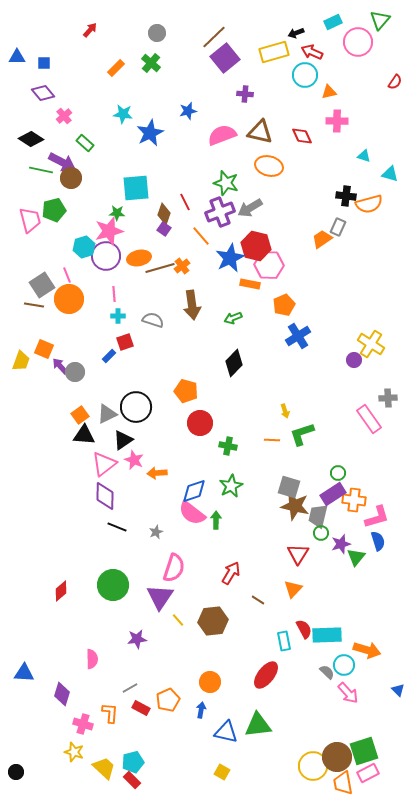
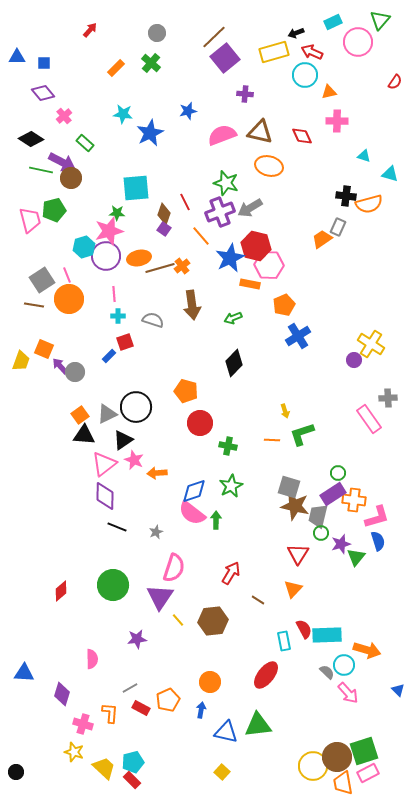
gray square at (42, 285): moved 5 px up
yellow square at (222, 772): rotated 14 degrees clockwise
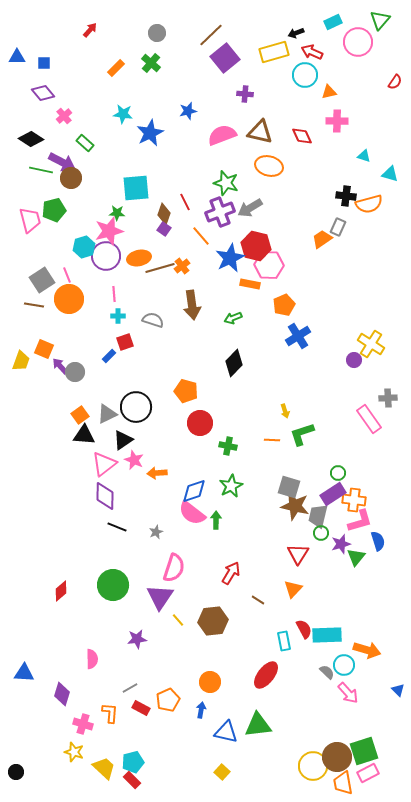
brown line at (214, 37): moved 3 px left, 2 px up
pink L-shape at (377, 517): moved 17 px left, 4 px down
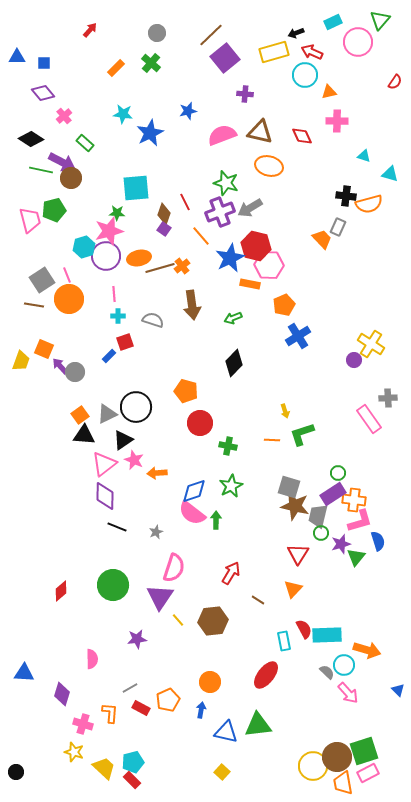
orange trapezoid at (322, 239): rotated 80 degrees clockwise
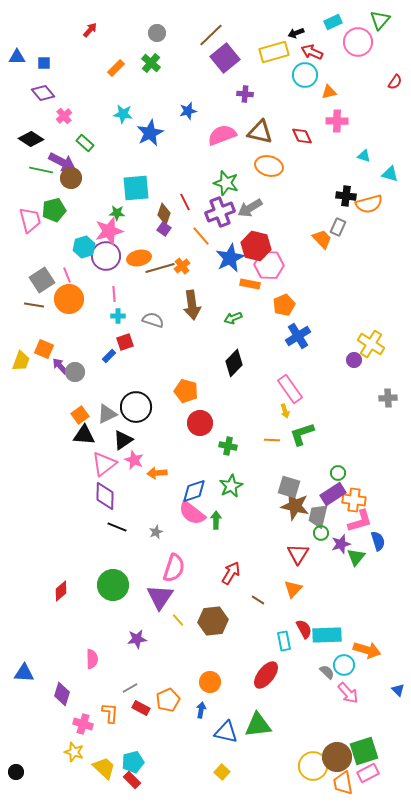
pink rectangle at (369, 419): moved 79 px left, 30 px up
